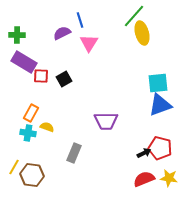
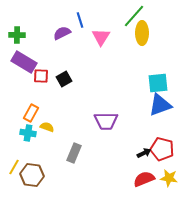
yellow ellipse: rotated 15 degrees clockwise
pink triangle: moved 12 px right, 6 px up
red pentagon: moved 2 px right, 1 px down
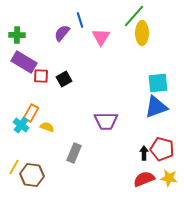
purple semicircle: rotated 24 degrees counterclockwise
blue triangle: moved 4 px left, 2 px down
cyan cross: moved 7 px left, 8 px up; rotated 28 degrees clockwise
black arrow: rotated 64 degrees counterclockwise
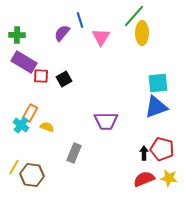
orange rectangle: moved 1 px left
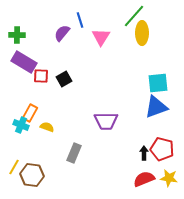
cyan cross: rotated 14 degrees counterclockwise
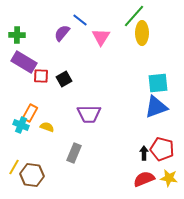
blue line: rotated 35 degrees counterclockwise
purple trapezoid: moved 17 px left, 7 px up
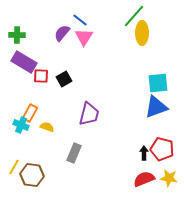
pink triangle: moved 17 px left
purple trapezoid: rotated 75 degrees counterclockwise
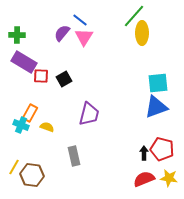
gray rectangle: moved 3 px down; rotated 36 degrees counterclockwise
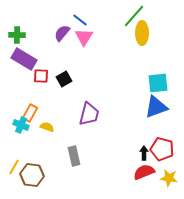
purple rectangle: moved 3 px up
red semicircle: moved 7 px up
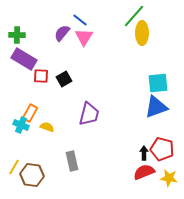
gray rectangle: moved 2 px left, 5 px down
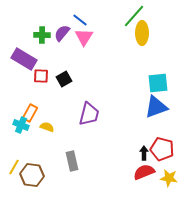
green cross: moved 25 px right
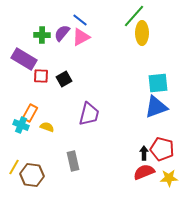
pink triangle: moved 3 px left; rotated 30 degrees clockwise
gray rectangle: moved 1 px right
yellow star: rotated 12 degrees counterclockwise
